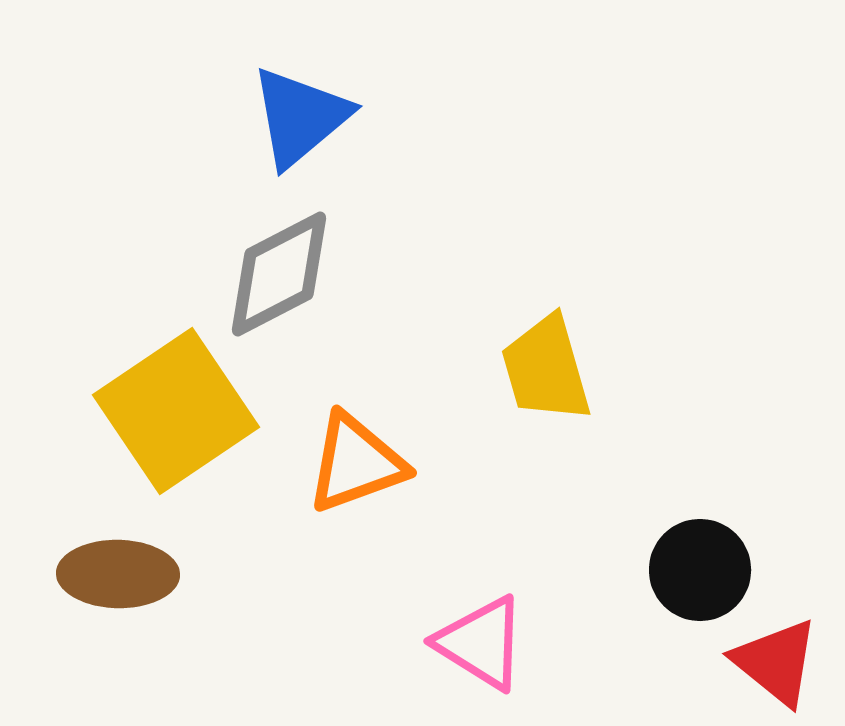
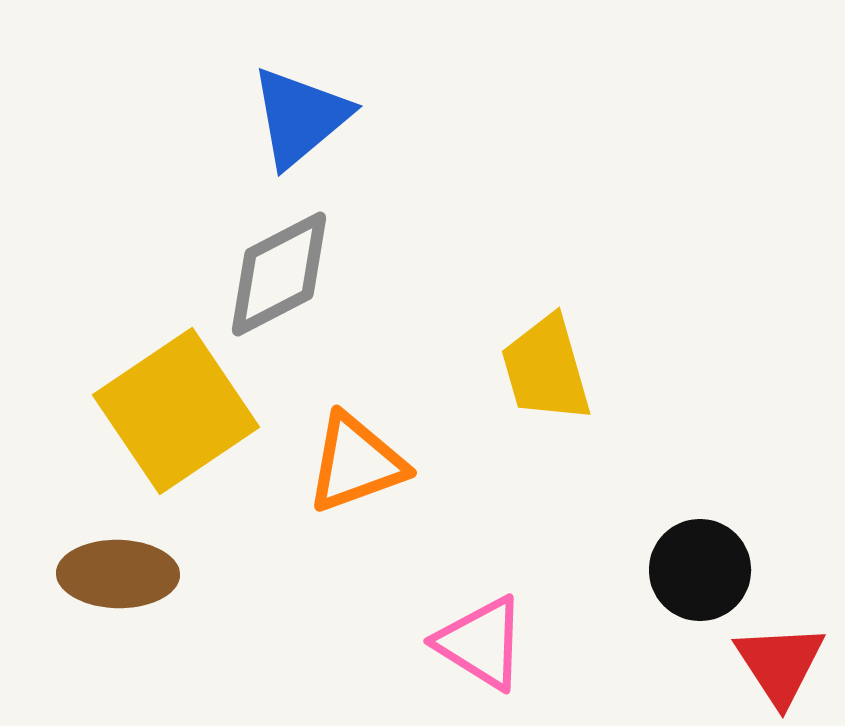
red triangle: moved 4 px right, 2 px down; rotated 18 degrees clockwise
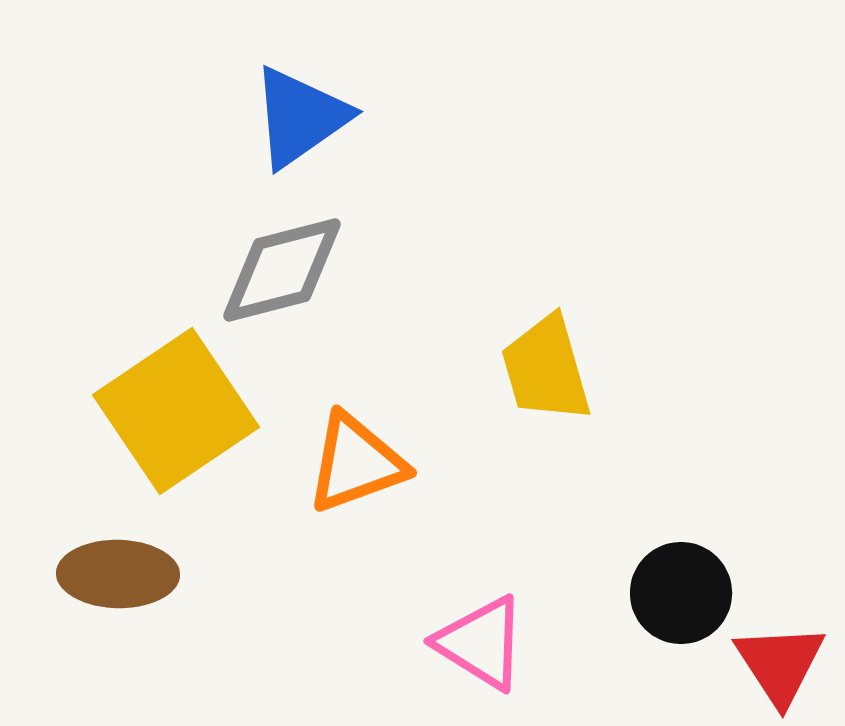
blue triangle: rotated 5 degrees clockwise
gray diamond: moved 3 px right, 4 px up; rotated 13 degrees clockwise
black circle: moved 19 px left, 23 px down
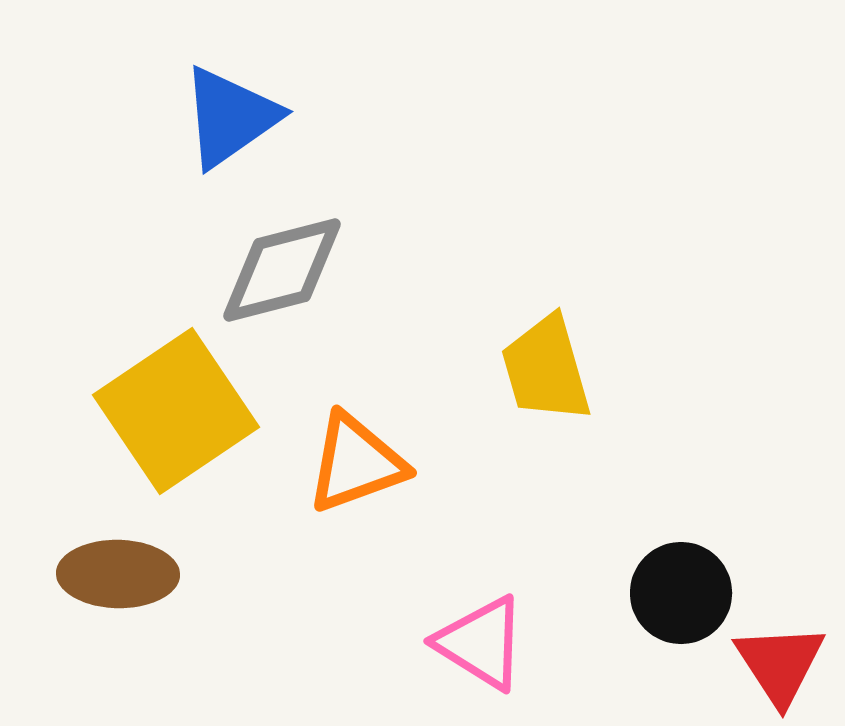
blue triangle: moved 70 px left
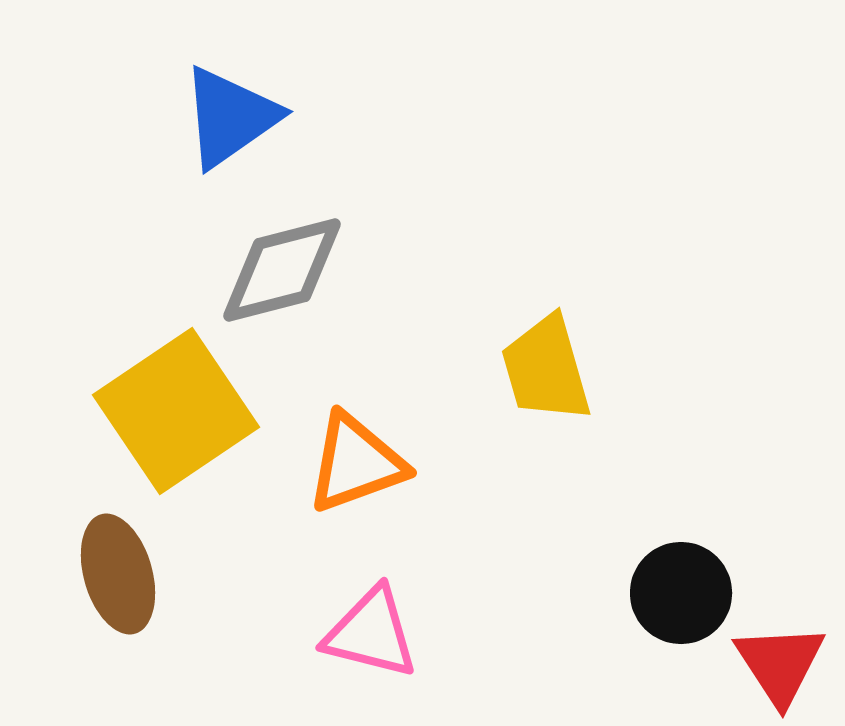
brown ellipse: rotated 73 degrees clockwise
pink triangle: moved 110 px left, 10 px up; rotated 18 degrees counterclockwise
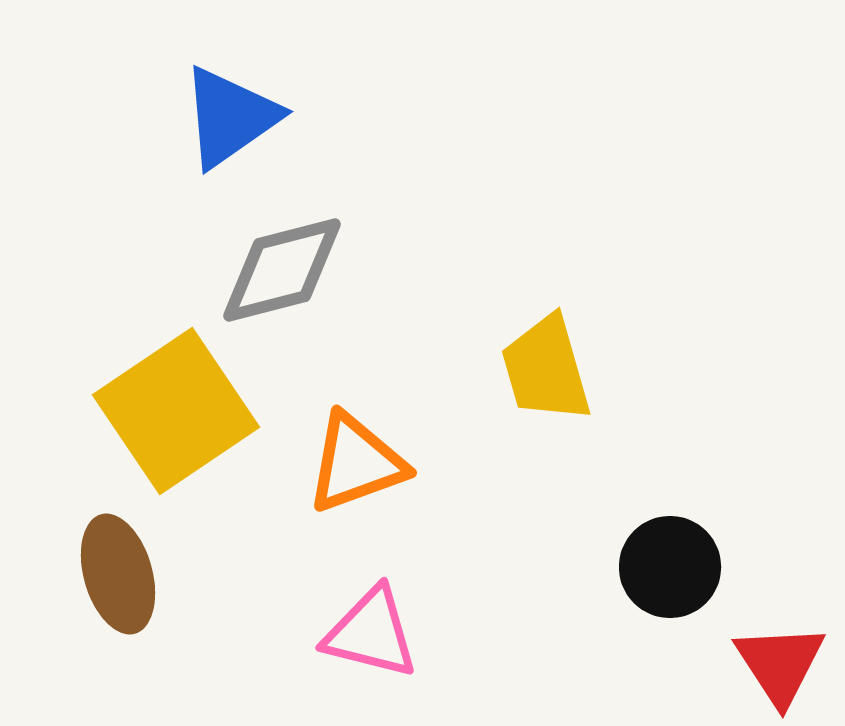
black circle: moved 11 px left, 26 px up
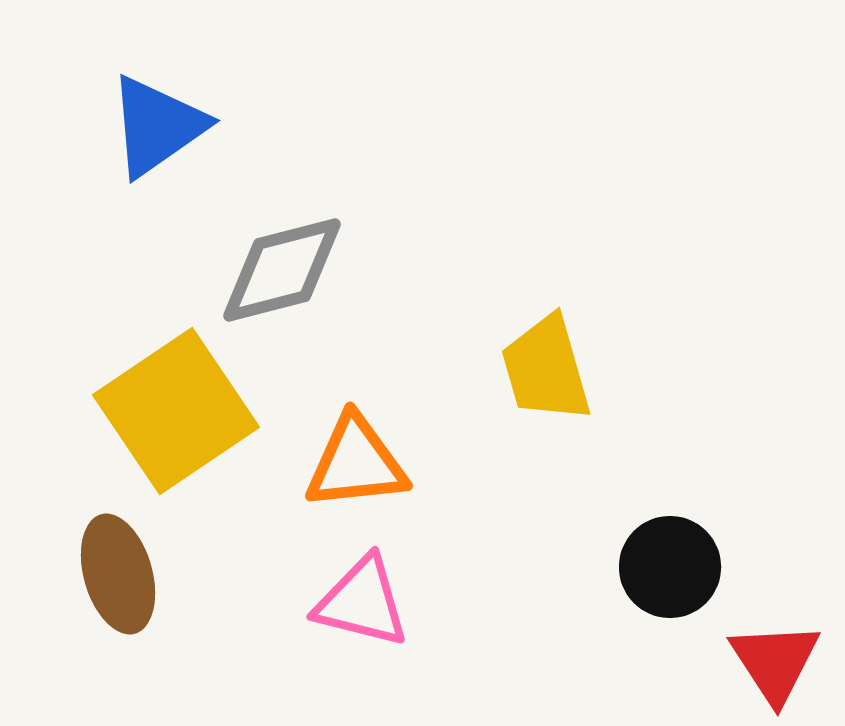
blue triangle: moved 73 px left, 9 px down
orange triangle: rotated 14 degrees clockwise
pink triangle: moved 9 px left, 31 px up
red triangle: moved 5 px left, 2 px up
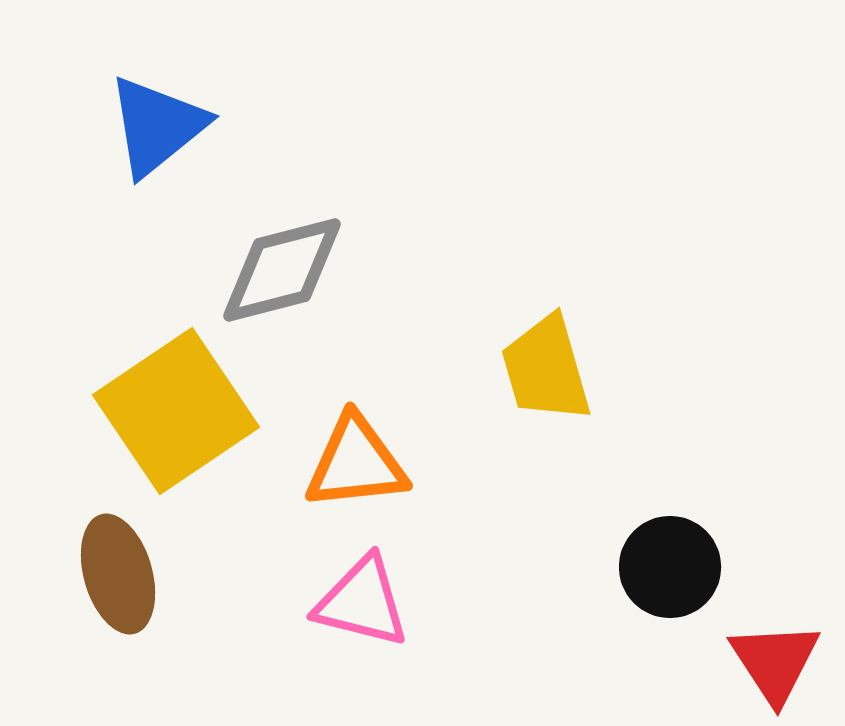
blue triangle: rotated 4 degrees counterclockwise
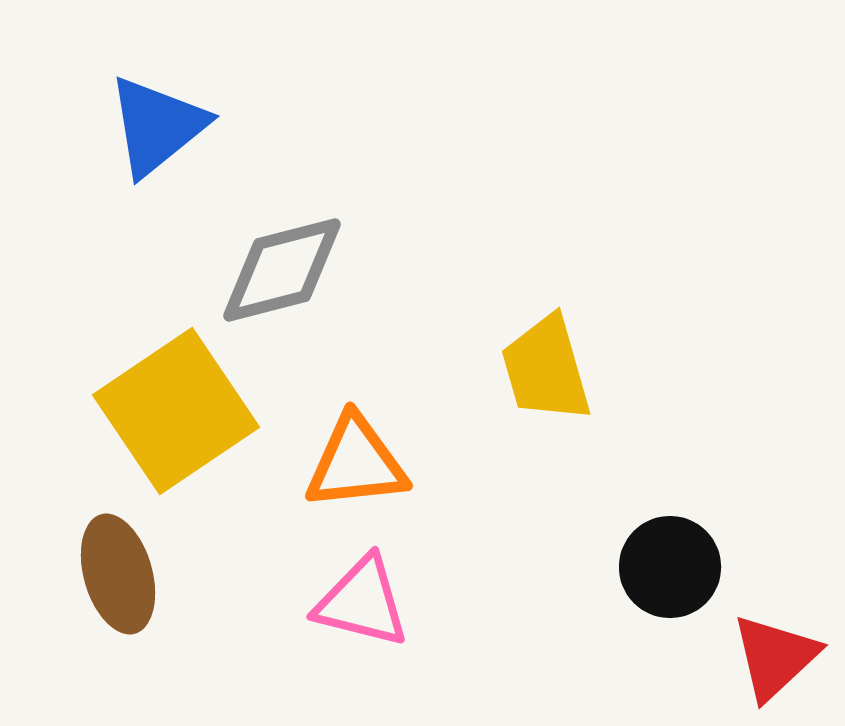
red triangle: moved 5 px up; rotated 20 degrees clockwise
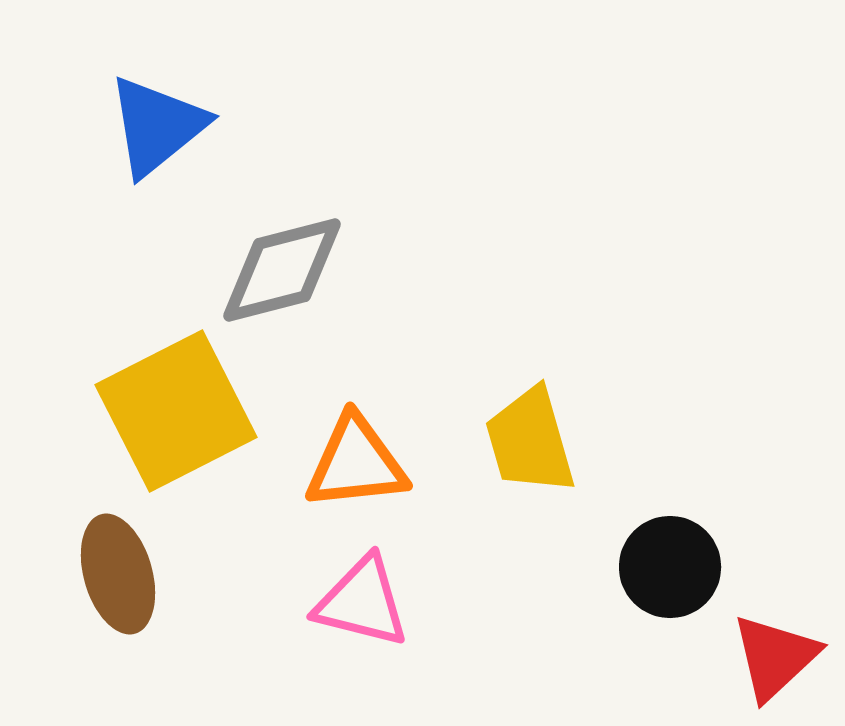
yellow trapezoid: moved 16 px left, 72 px down
yellow square: rotated 7 degrees clockwise
